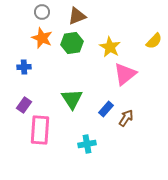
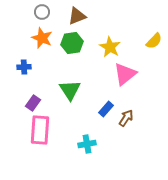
green triangle: moved 2 px left, 9 px up
purple rectangle: moved 9 px right, 2 px up
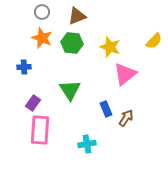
green hexagon: rotated 15 degrees clockwise
yellow star: rotated 10 degrees counterclockwise
blue rectangle: rotated 63 degrees counterclockwise
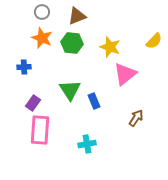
blue rectangle: moved 12 px left, 8 px up
brown arrow: moved 10 px right
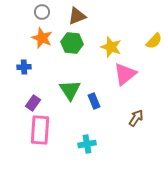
yellow star: moved 1 px right
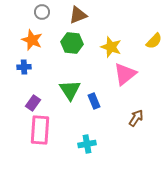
brown triangle: moved 1 px right, 1 px up
orange star: moved 10 px left, 2 px down
